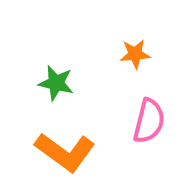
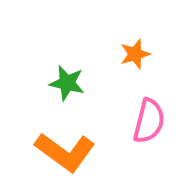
orange star: rotated 12 degrees counterclockwise
green star: moved 11 px right
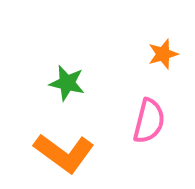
orange star: moved 28 px right
orange L-shape: moved 1 px left, 1 px down
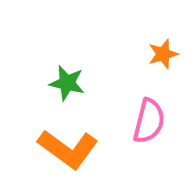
orange L-shape: moved 4 px right, 4 px up
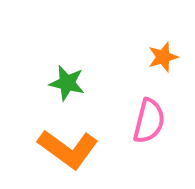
orange star: moved 3 px down
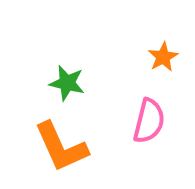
orange star: rotated 12 degrees counterclockwise
orange L-shape: moved 7 px left, 2 px up; rotated 30 degrees clockwise
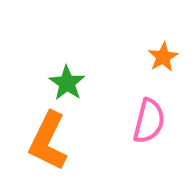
green star: rotated 21 degrees clockwise
orange L-shape: moved 13 px left, 6 px up; rotated 50 degrees clockwise
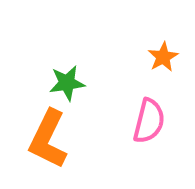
green star: rotated 30 degrees clockwise
orange L-shape: moved 2 px up
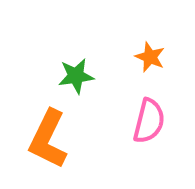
orange star: moved 13 px left; rotated 20 degrees counterclockwise
green star: moved 9 px right, 7 px up
